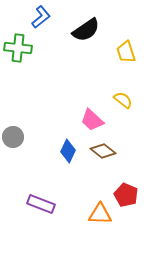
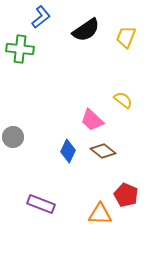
green cross: moved 2 px right, 1 px down
yellow trapezoid: moved 15 px up; rotated 40 degrees clockwise
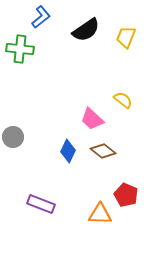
pink trapezoid: moved 1 px up
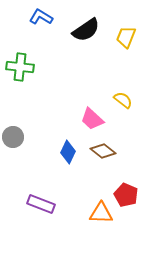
blue L-shape: rotated 110 degrees counterclockwise
green cross: moved 18 px down
blue diamond: moved 1 px down
orange triangle: moved 1 px right, 1 px up
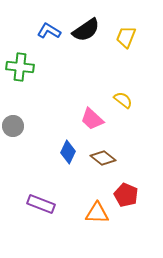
blue L-shape: moved 8 px right, 14 px down
gray circle: moved 11 px up
brown diamond: moved 7 px down
orange triangle: moved 4 px left
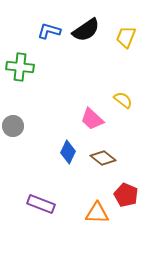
blue L-shape: rotated 15 degrees counterclockwise
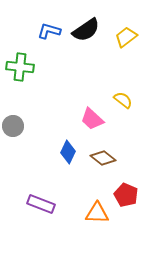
yellow trapezoid: rotated 30 degrees clockwise
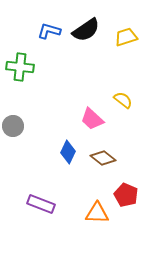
yellow trapezoid: rotated 20 degrees clockwise
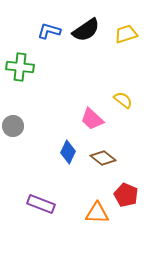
yellow trapezoid: moved 3 px up
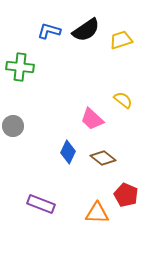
yellow trapezoid: moved 5 px left, 6 px down
